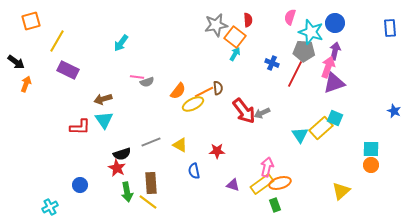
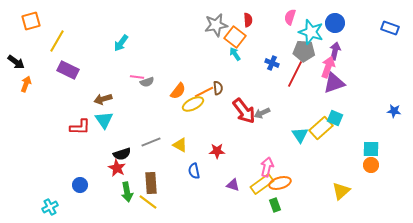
blue rectangle at (390, 28): rotated 66 degrees counterclockwise
cyan arrow at (235, 54): rotated 64 degrees counterclockwise
blue star at (394, 111): rotated 16 degrees counterclockwise
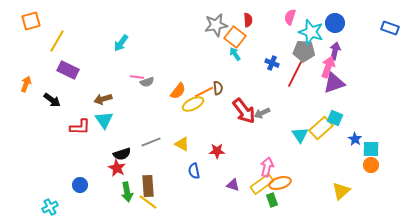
black arrow at (16, 62): moved 36 px right, 38 px down
blue star at (394, 111): moved 39 px left, 28 px down; rotated 24 degrees clockwise
yellow triangle at (180, 145): moved 2 px right, 1 px up
brown rectangle at (151, 183): moved 3 px left, 3 px down
green rectangle at (275, 205): moved 3 px left, 5 px up
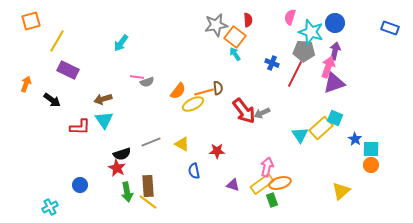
orange line at (204, 92): rotated 12 degrees clockwise
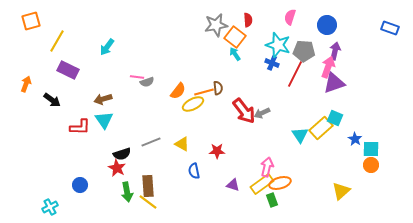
blue circle at (335, 23): moved 8 px left, 2 px down
cyan star at (311, 32): moved 33 px left, 13 px down
cyan arrow at (121, 43): moved 14 px left, 4 px down
